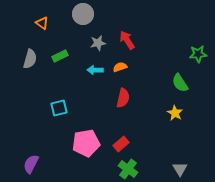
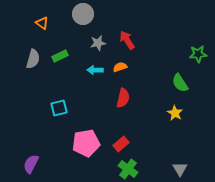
gray semicircle: moved 3 px right
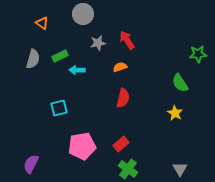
cyan arrow: moved 18 px left
pink pentagon: moved 4 px left, 3 px down
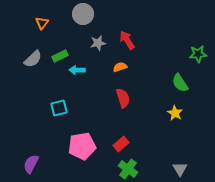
orange triangle: rotated 32 degrees clockwise
gray semicircle: rotated 30 degrees clockwise
red semicircle: rotated 30 degrees counterclockwise
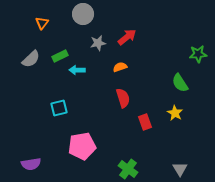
red arrow: moved 3 px up; rotated 84 degrees clockwise
gray semicircle: moved 2 px left
red rectangle: moved 24 px right, 22 px up; rotated 70 degrees counterclockwise
purple semicircle: rotated 126 degrees counterclockwise
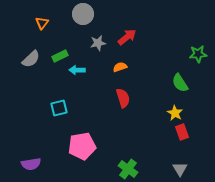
red rectangle: moved 37 px right, 10 px down
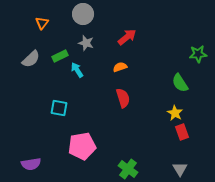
gray star: moved 12 px left; rotated 28 degrees clockwise
cyan arrow: rotated 56 degrees clockwise
cyan square: rotated 24 degrees clockwise
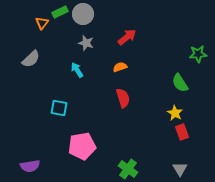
green rectangle: moved 44 px up
purple semicircle: moved 1 px left, 2 px down
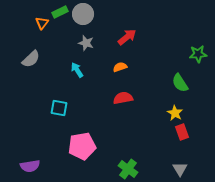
red semicircle: rotated 84 degrees counterclockwise
